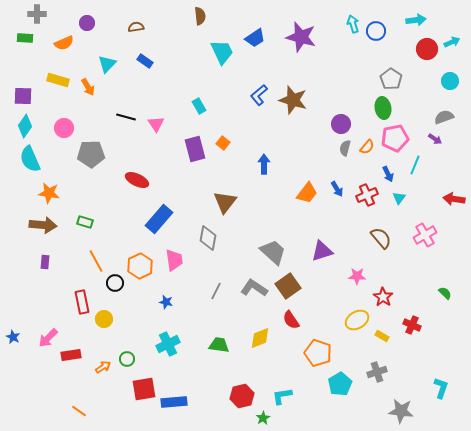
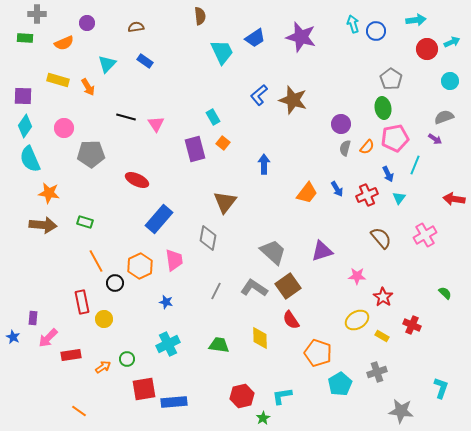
cyan rectangle at (199, 106): moved 14 px right, 11 px down
purple rectangle at (45, 262): moved 12 px left, 56 px down
yellow diamond at (260, 338): rotated 70 degrees counterclockwise
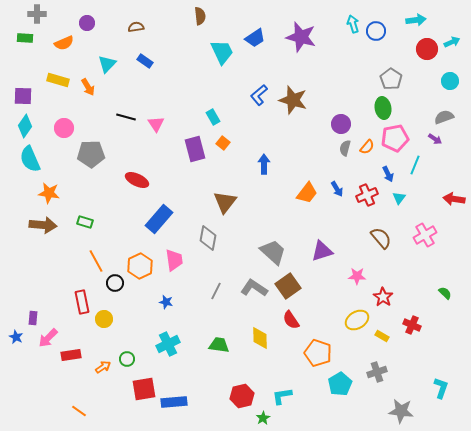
blue star at (13, 337): moved 3 px right
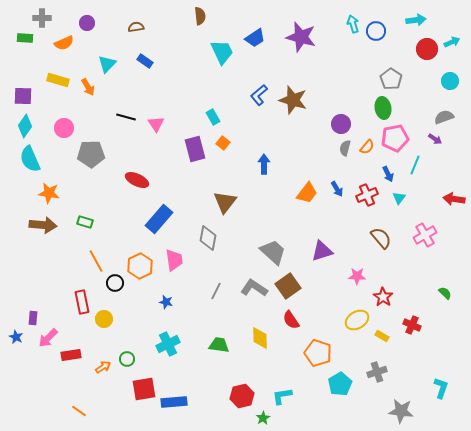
gray cross at (37, 14): moved 5 px right, 4 px down
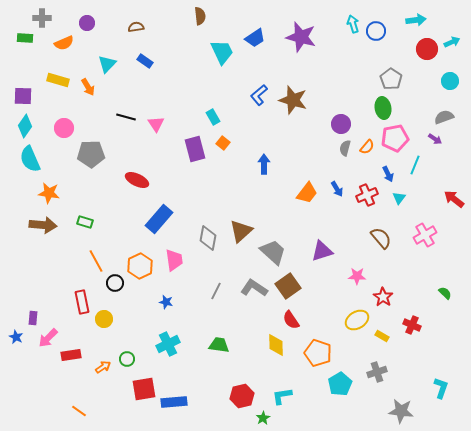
red arrow at (454, 199): rotated 30 degrees clockwise
brown triangle at (225, 202): moved 16 px right, 29 px down; rotated 10 degrees clockwise
yellow diamond at (260, 338): moved 16 px right, 7 px down
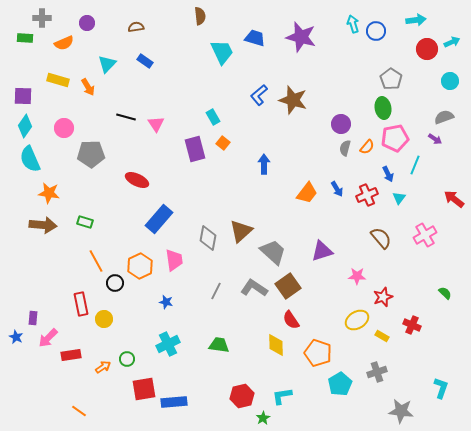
blue trapezoid at (255, 38): rotated 130 degrees counterclockwise
red star at (383, 297): rotated 18 degrees clockwise
red rectangle at (82, 302): moved 1 px left, 2 px down
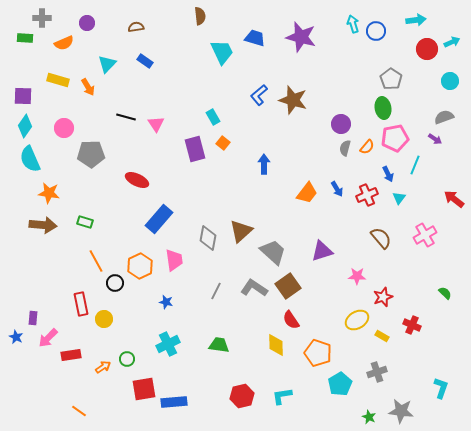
green star at (263, 418): moved 106 px right, 1 px up; rotated 16 degrees counterclockwise
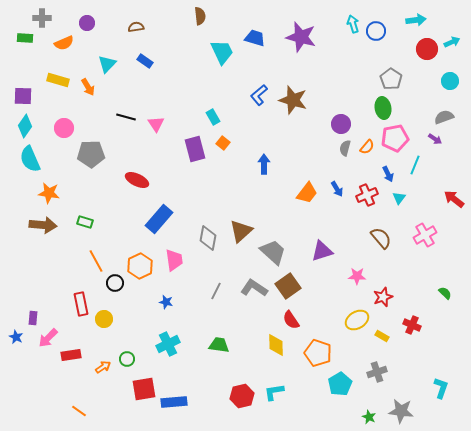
cyan L-shape at (282, 396): moved 8 px left, 4 px up
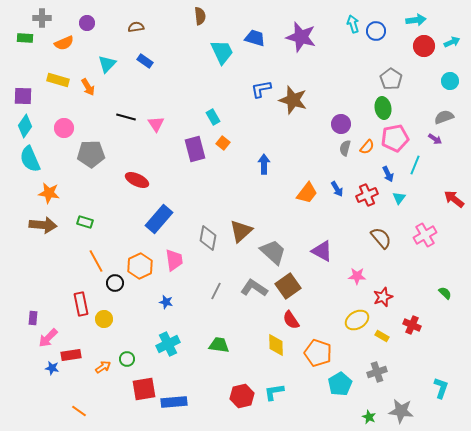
red circle at (427, 49): moved 3 px left, 3 px up
blue L-shape at (259, 95): moved 2 px right, 6 px up; rotated 30 degrees clockwise
purple triangle at (322, 251): rotated 45 degrees clockwise
blue star at (16, 337): moved 36 px right, 31 px down; rotated 16 degrees counterclockwise
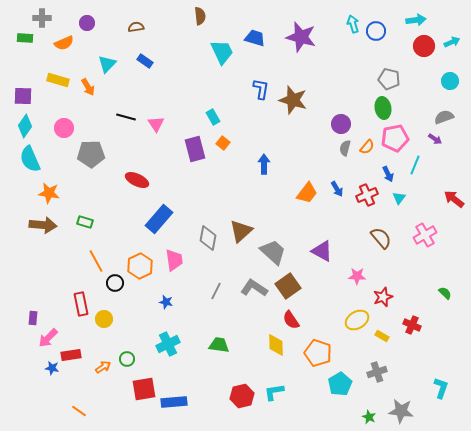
gray pentagon at (391, 79): moved 2 px left; rotated 20 degrees counterclockwise
blue L-shape at (261, 89): rotated 110 degrees clockwise
